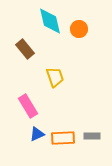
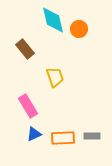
cyan diamond: moved 3 px right, 1 px up
blue triangle: moved 3 px left
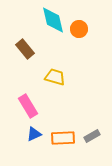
yellow trapezoid: rotated 55 degrees counterclockwise
gray rectangle: rotated 28 degrees counterclockwise
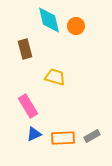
cyan diamond: moved 4 px left
orange circle: moved 3 px left, 3 px up
brown rectangle: rotated 24 degrees clockwise
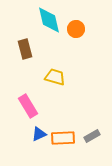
orange circle: moved 3 px down
blue triangle: moved 5 px right
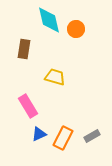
brown rectangle: moved 1 px left; rotated 24 degrees clockwise
orange rectangle: rotated 60 degrees counterclockwise
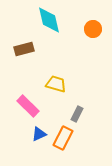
orange circle: moved 17 px right
brown rectangle: rotated 66 degrees clockwise
yellow trapezoid: moved 1 px right, 7 px down
pink rectangle: rotated 15 degrees counterclockwise
gray rectangle: moved 15 px left, 22 px up; rotated 35 degrees counterclockwise
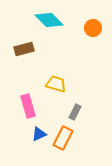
cyan diamond: rotated 32 degrees counterclockwise
orange circle: moved 1 px up
pink rectangle: rotated 30 degrees clockwise
gray rectangle: moved 2 px left, 2 px up
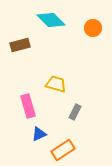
cyan diamond: moved 2 px right
brown rectangle: moved 4 px left, 4 px up
orange rectangle: moved 12 px down; rotated 30 degrees clockwise
